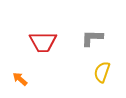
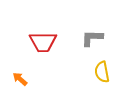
yellow semicircle: rotated 30 degrees counterclockwise
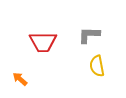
gray L-shape: moved 3 px left, 3 px up
yellow semicircle: moved 5 px left, 6 px up
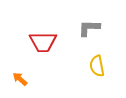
gray L-shape: moved 7 px up
